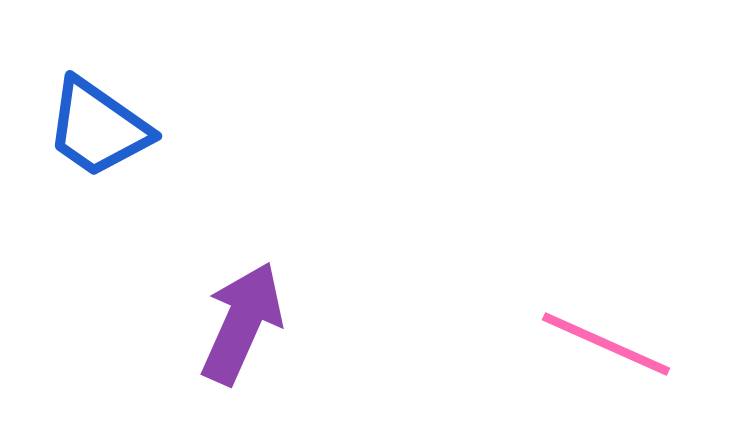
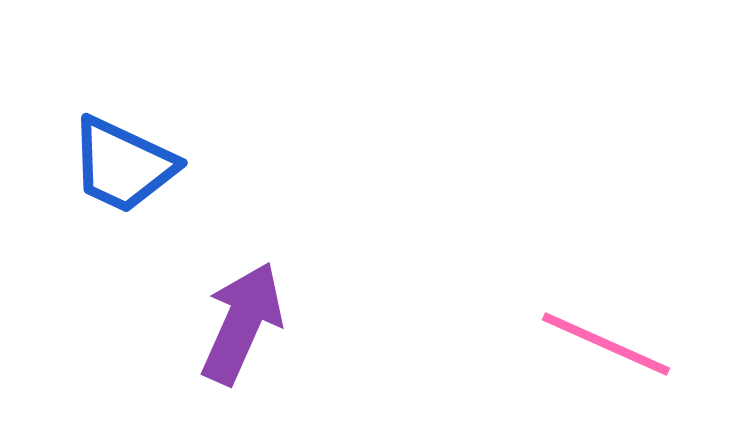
blue trapezoid: moved 25 px right, 37 px down; rotated 10 degrees counterclockwise
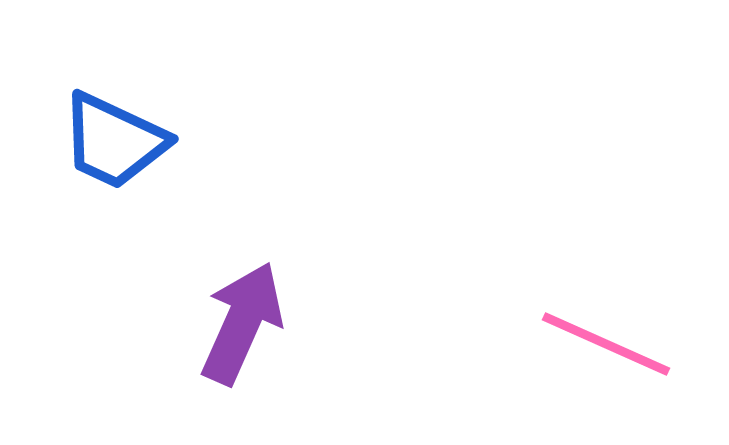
blue trapezoid: moved 9 px left, 24 px up
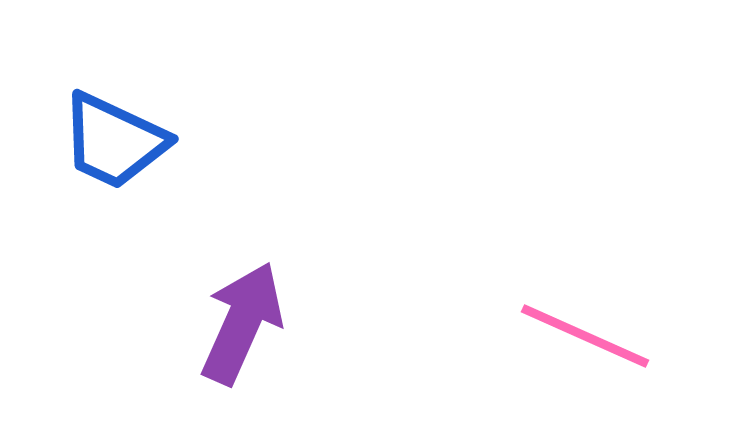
pink line: moved 21 px left, 8 px up
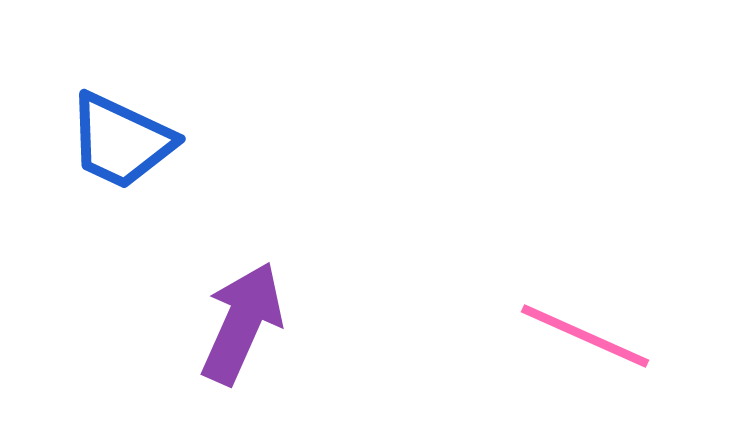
blue trapezoid: moved 7 px right
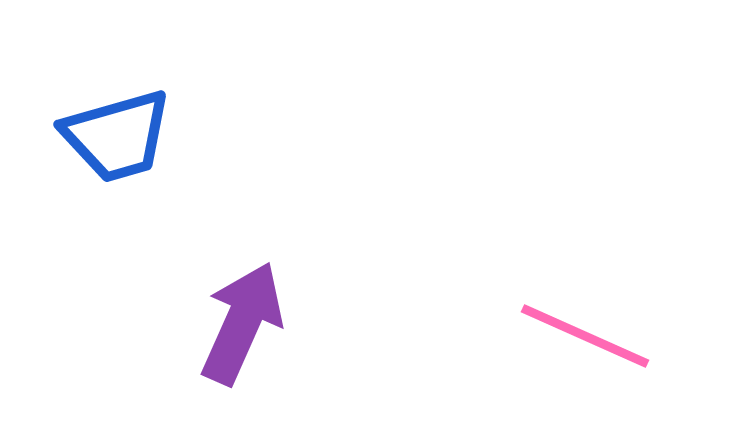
blue trapezoid: moved 4 px left, 5 px up; rotated 41 degrees counterclockwise
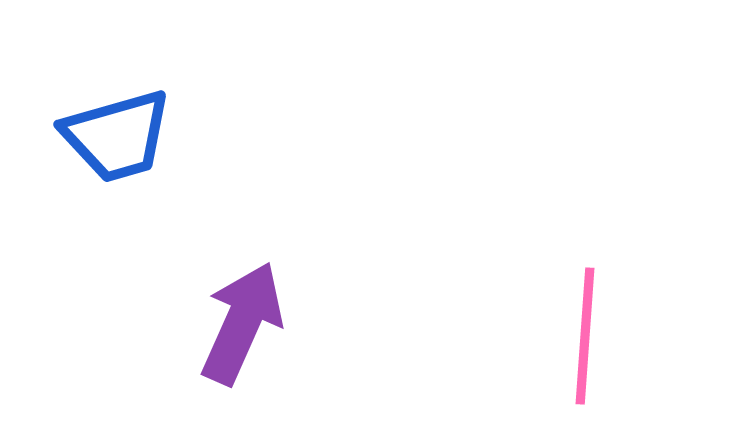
pink line: rotated 70 degrees clockwise
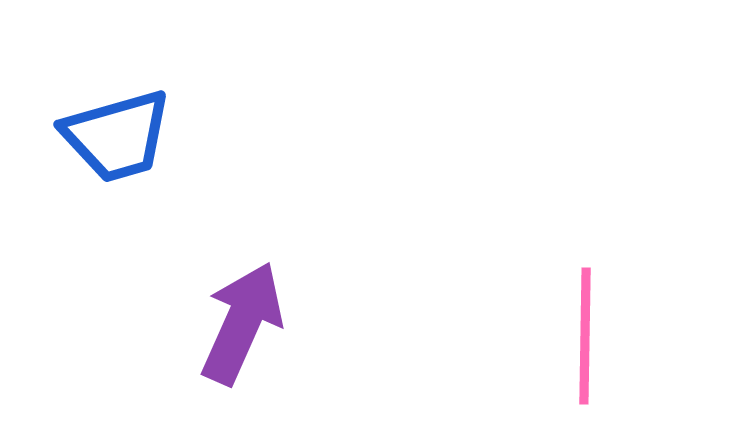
pink line: rotated 3 degrees counterclockwise
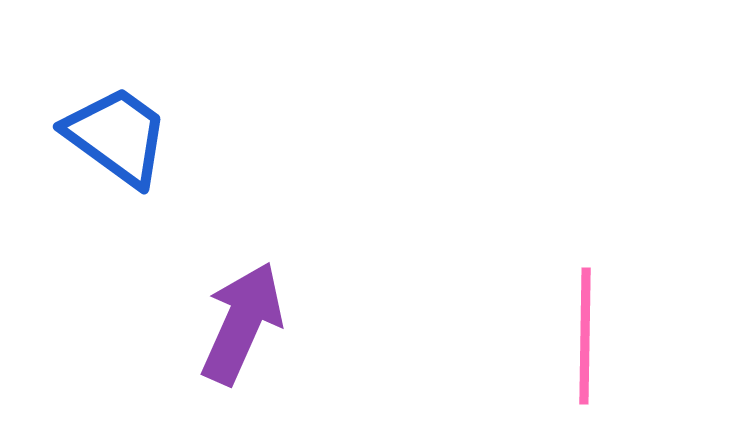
blue trapezoid: rotated 128 degrees counterclockwise
